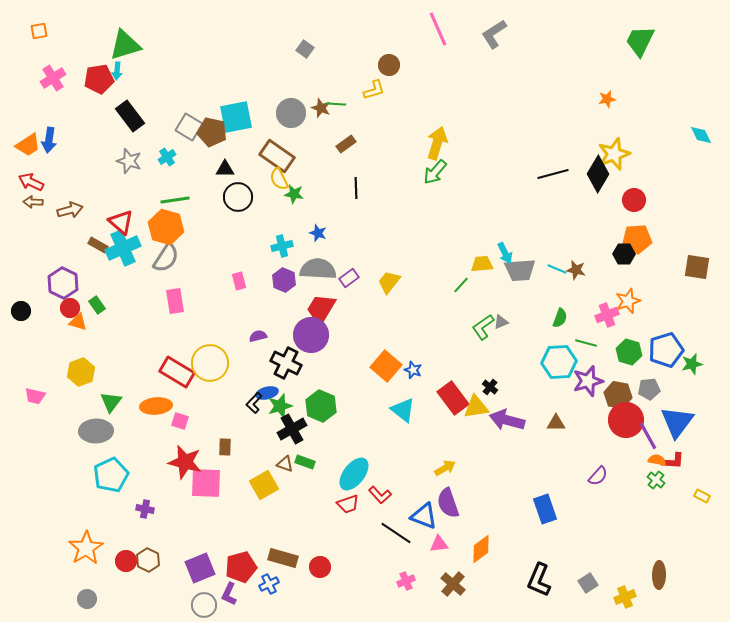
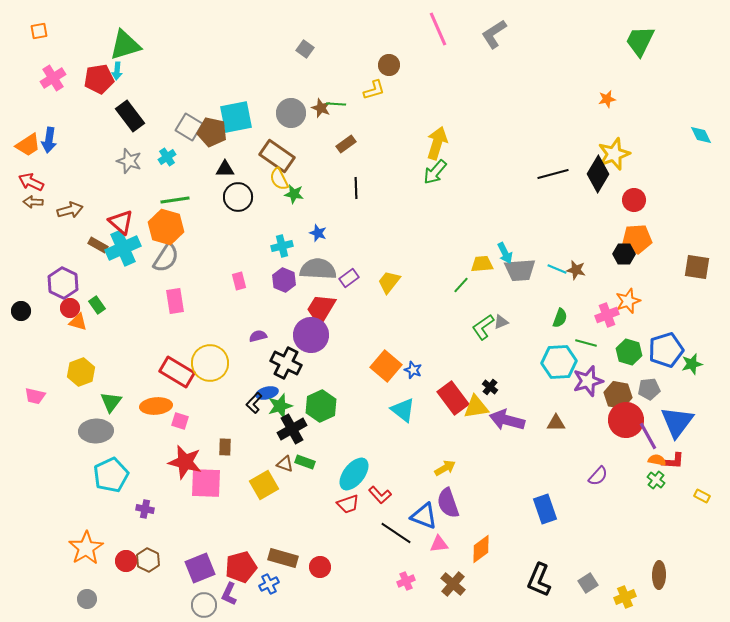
green hexagon at (321, 406): rotated 12 degrees clockwise
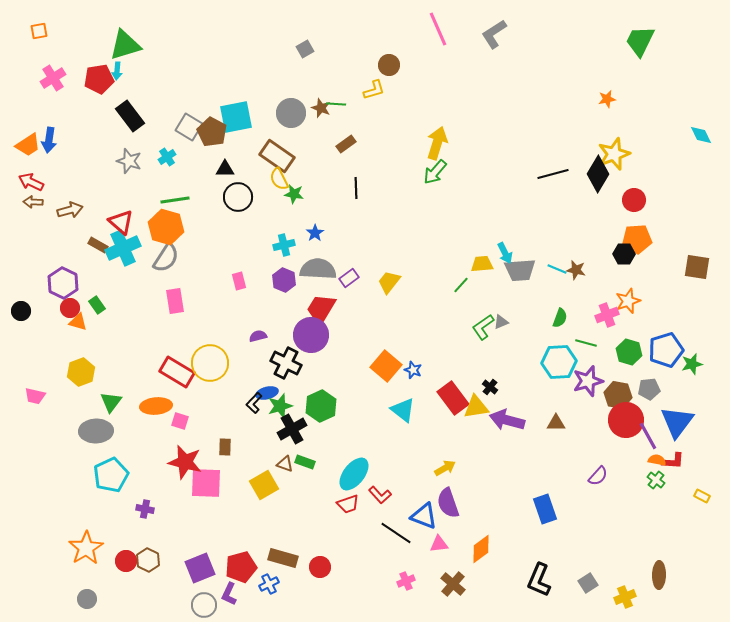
gray square at (305, 49): rotated 24 degrees clockwise
brown pentagon at (212, 132): rotated 16 degrees clockwise
blue star at (318, 233): moved 3 px left; rotated 18 degrees clockwise
cyan cross at (282, 246): moved 2 px right, 1 px up
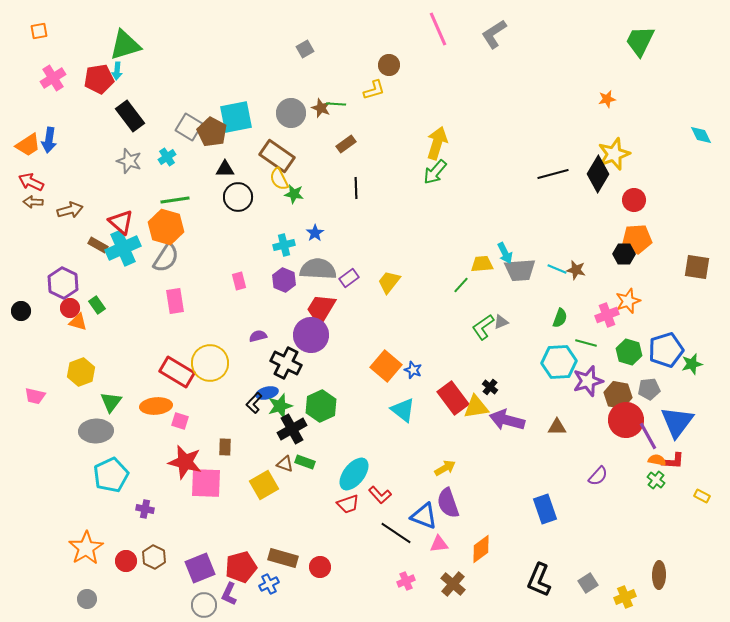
brown triangle at (556, 423): moved 1 px right, 4 px down
brown hexagon at (148, 560): moved 6 px right, 3 px up
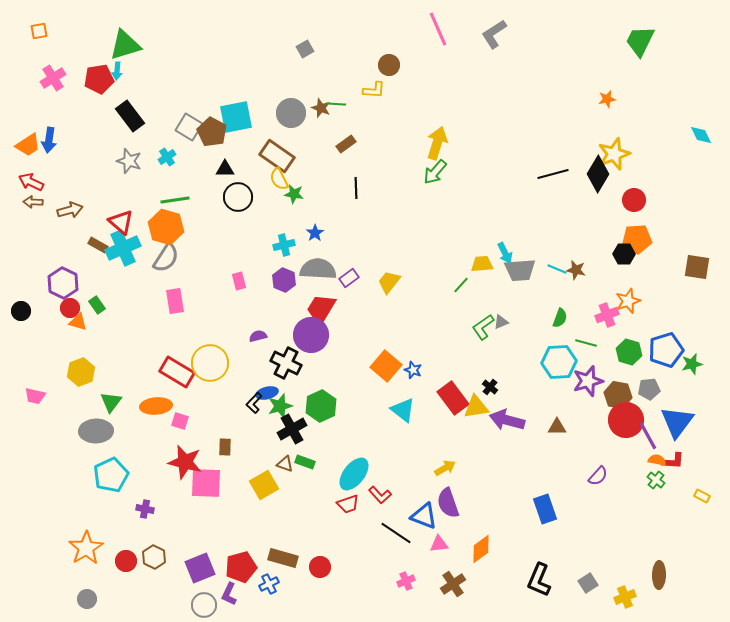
yellow L-shape at (374, 90): rotated 20 degrees clockwise
brown cross at (453, 584): rotated 15 degrees clockwise
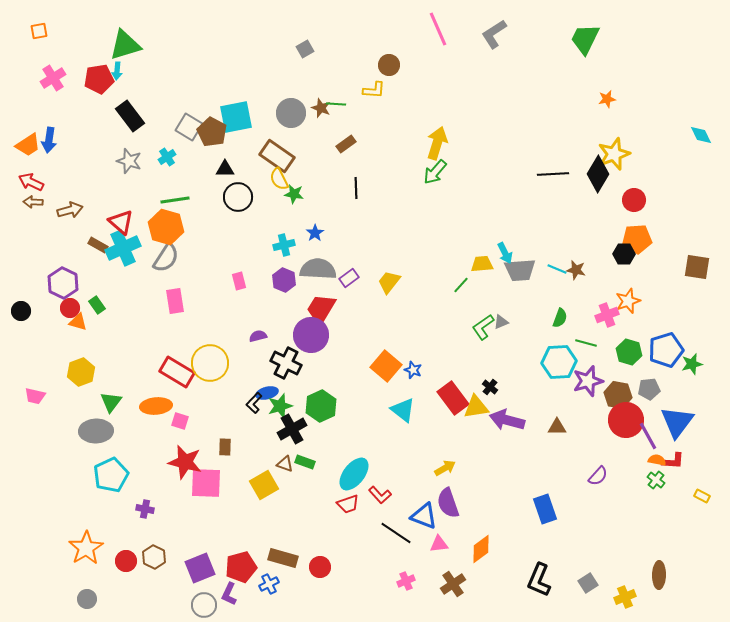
green trapezoid at (640, 41): moved 55 px left, 2 px up
black line at (553, 174): rotated 12 degrees clockwise
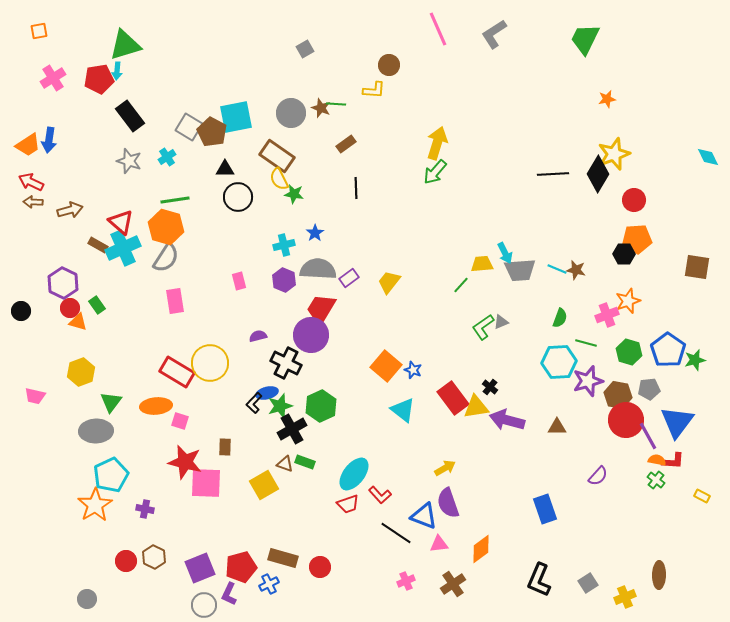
cyan diamond at (701, 135): moved 7 px right, 22 px down
blue pentagon at (666, 350): moved 2 px right; rotated 20 degrees counterclockwise
green star at (692, 364): moved 3 px right, 4 px up
orange star at (86, 548): moved 9 px right, 43 px up
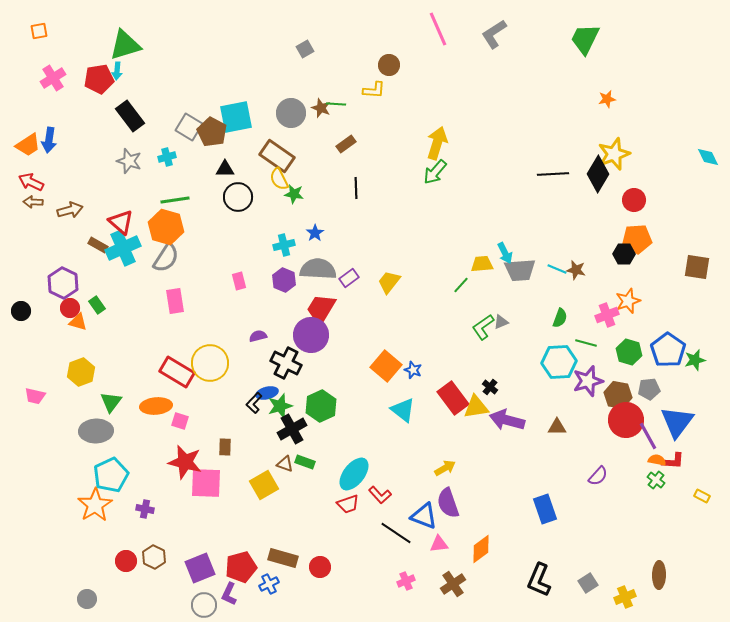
cyan cross at (167, 157): rotated 18 degrees clockwise
